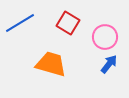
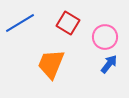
orange trapezoid: rotated 84 degrees counterclockwise
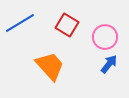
red square: moved 1 px left, 2 px down
orange trapezoid: moved 1 px left, 2 px down; rotated 116 degrees clockwise
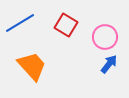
red square: moved 1 px left
orange trapezoid: moved 18 px left
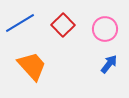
red square: moved 3 px left; rotated 15 degrees clockwise
pink circle: moved 8 px up
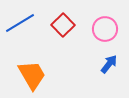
orange trapezoid: moved 9 px down; rotated 12 degrees clockwise
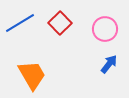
red square: moved 3 px left, 2 px up
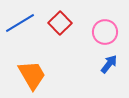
pink circle: moved 3 px down
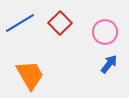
orange trapezoid: moved 2 px left
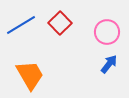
blue line: moved 1 px right, 2 px down
pink circle: moved 2 px right
